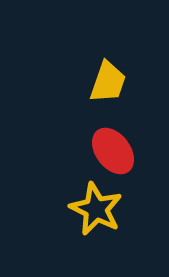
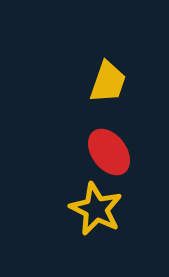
red ellipse: moved 4 px left, 1 px down
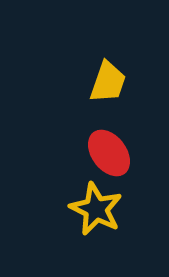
red ellipse: moved 1 px down
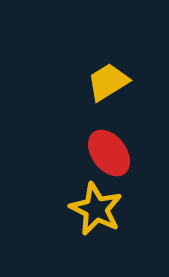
yellow trapezoid: rotated 141 degrees counterclockwise
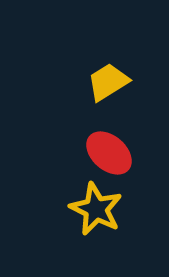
red ellipse: rotated 12 degrees counterclockwise
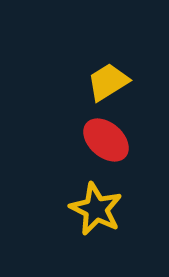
red ellipse: moved 3 px left, 13 px up
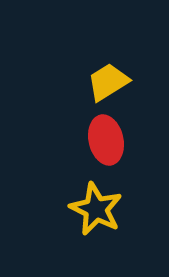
red ellipse: rotated 36 degrees clockwise
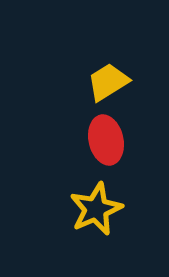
yellow star: rotated 22 degrees clockwise
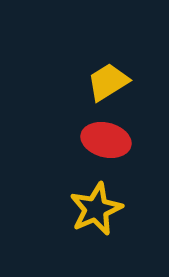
red ellipse: rotated 63 degrees counterclockwise
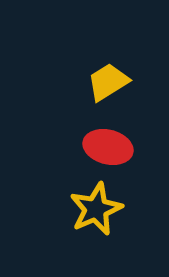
red ellipse: moved 2 px right, 7 px down
